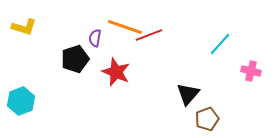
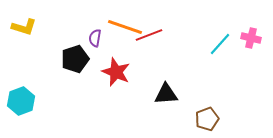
pink cross: moved 33 px up
black triangle: moved 22 px left; rotated 45 degrees clockwise
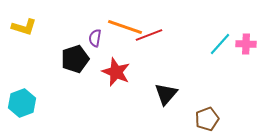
pink cross: moved 5 px left, 6 px down; rotated 12 degrees counterclockwise
black triangle: rotated 45 degrees counterclockwise
cyan hexagon: moved 1 px right, 2 px down
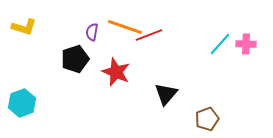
purple semicircle: moved 3 px left, 6 px up
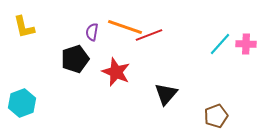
yellow L-shape: rotated 60 degrees clockwise
brown pentagon: moved 9 px right, 3 px up
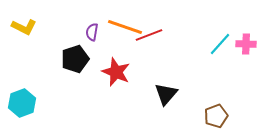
yellow L-shape: rotated 50 degrees counterclockwise
